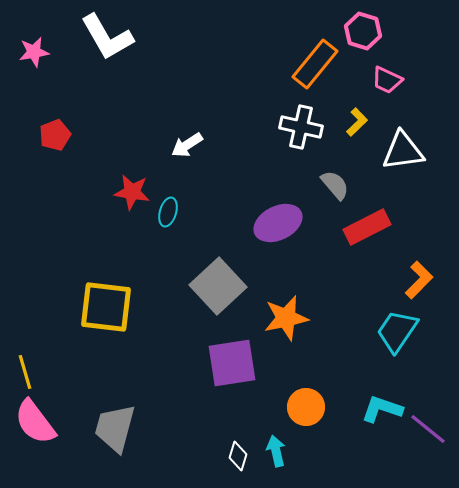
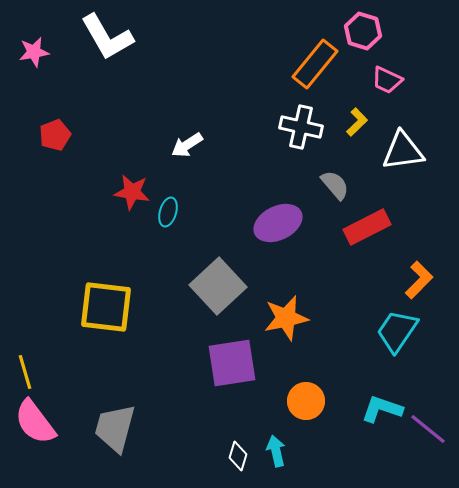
orange circle: moved 6 px up
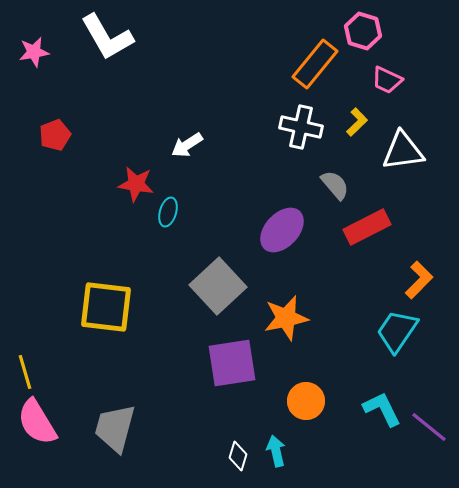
red star: moved 4 px right, 8 px up
purple ellipse: moved 4 px right, 7 px down; rotated 21 degrees counterclockwise
cyan L-shape: rotated 45 degrees clockwise
pink semicircle: moved 2 px right; rotated 6 degrees clockwise
purple line: moved 1 px right, 2 px up
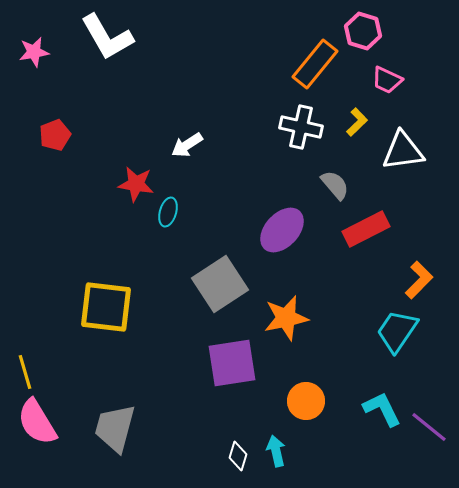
red rectangle: moved 1 px left, 2 px down
gray square: moved 2 px right, 2 px up; rotated 10 degrees clockwise
